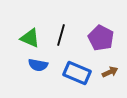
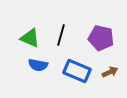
purple pentagon: rotated 15 degrees counterclockwise
blue rectangle: moved 2 px up
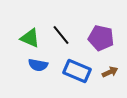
black line: rotated 55 degrees counterclockwise
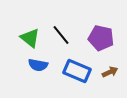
green triangle: rotated 15 degrees clockwise
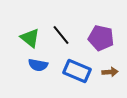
brown arrow: rotated 21 degrees clockwise
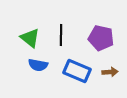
black line: rotated 40 degrees clockwise
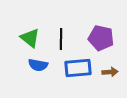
black line: moved 4 px down
blue rectangle: moved 1 px right, 3 px up; rotated 28 degrees counterclockwise
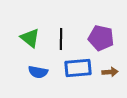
blue semicircle: moved 7 px down
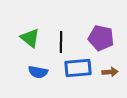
black line: moved 3 px down
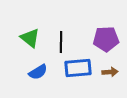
purple pentagon: moved 5 px right, 1 px down; rotated 15 degrees counterclockwise
blue semicircle: rotated 42 degrees counterclockwise
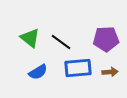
black line: rotated 55 degrees counterclockwise
